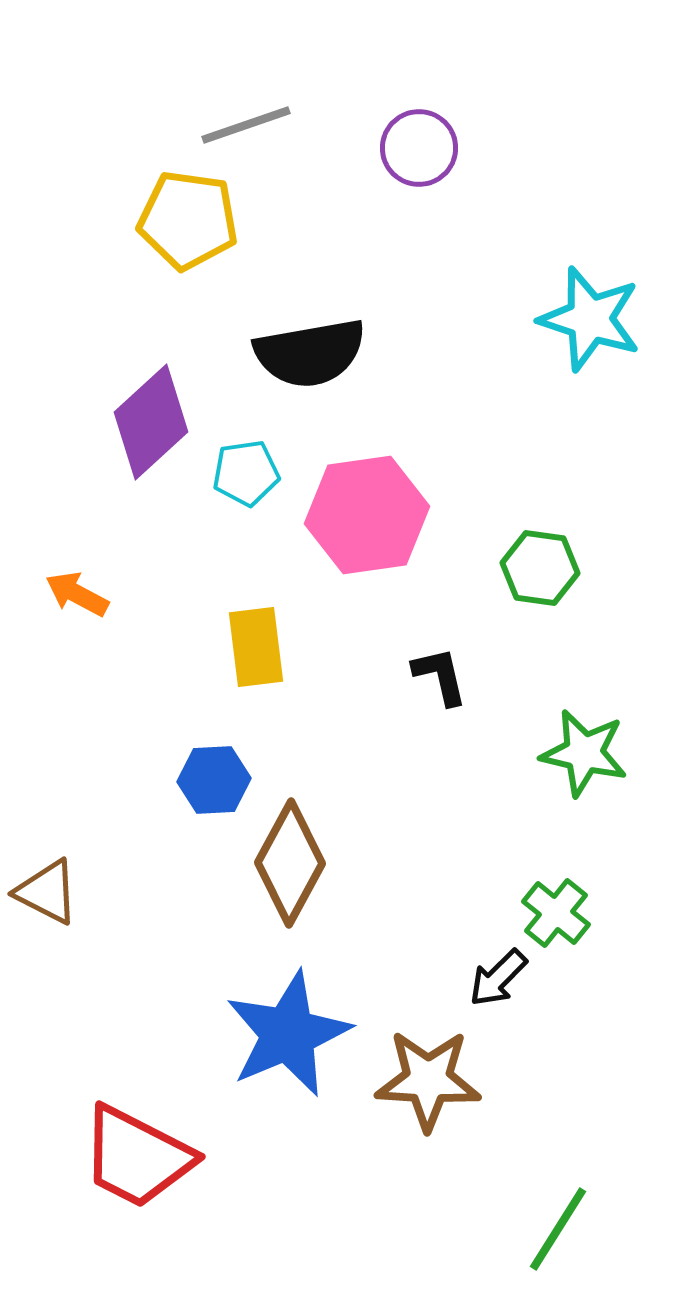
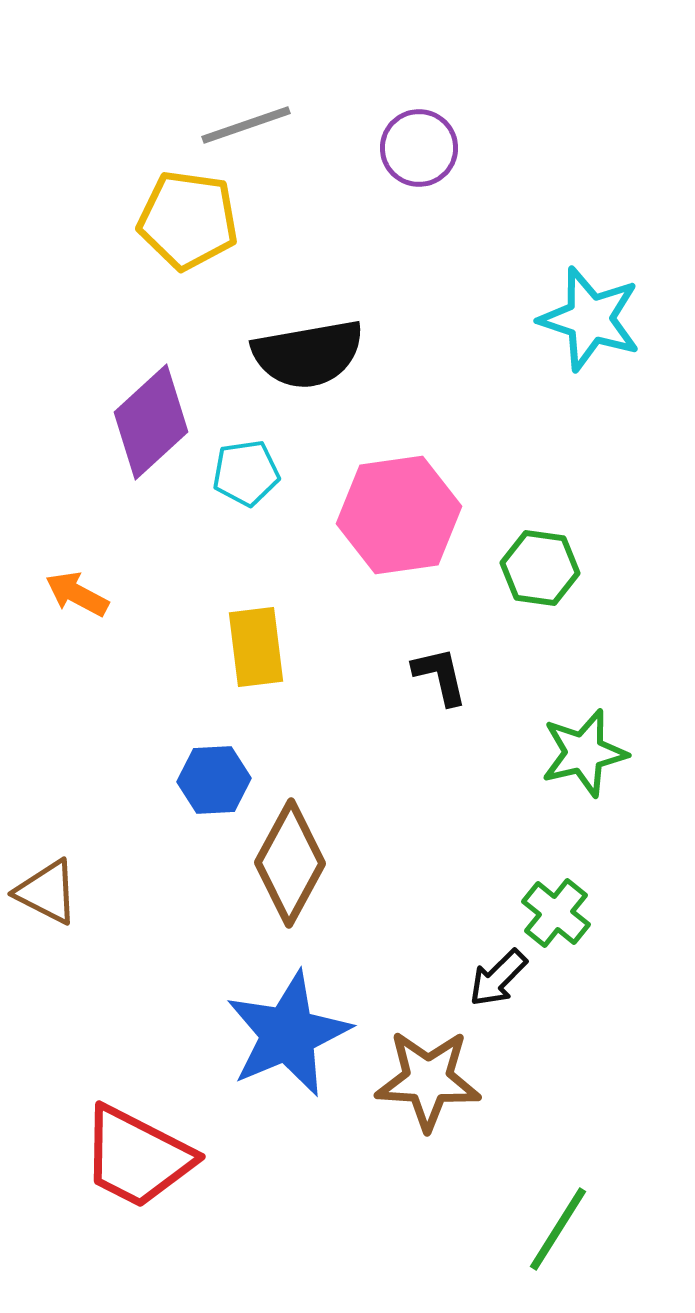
black semicircle: moved 2 px left, 1 px down
pink hexagon: moved 32 px right
green star: rotated 26 degrees counterclockwise
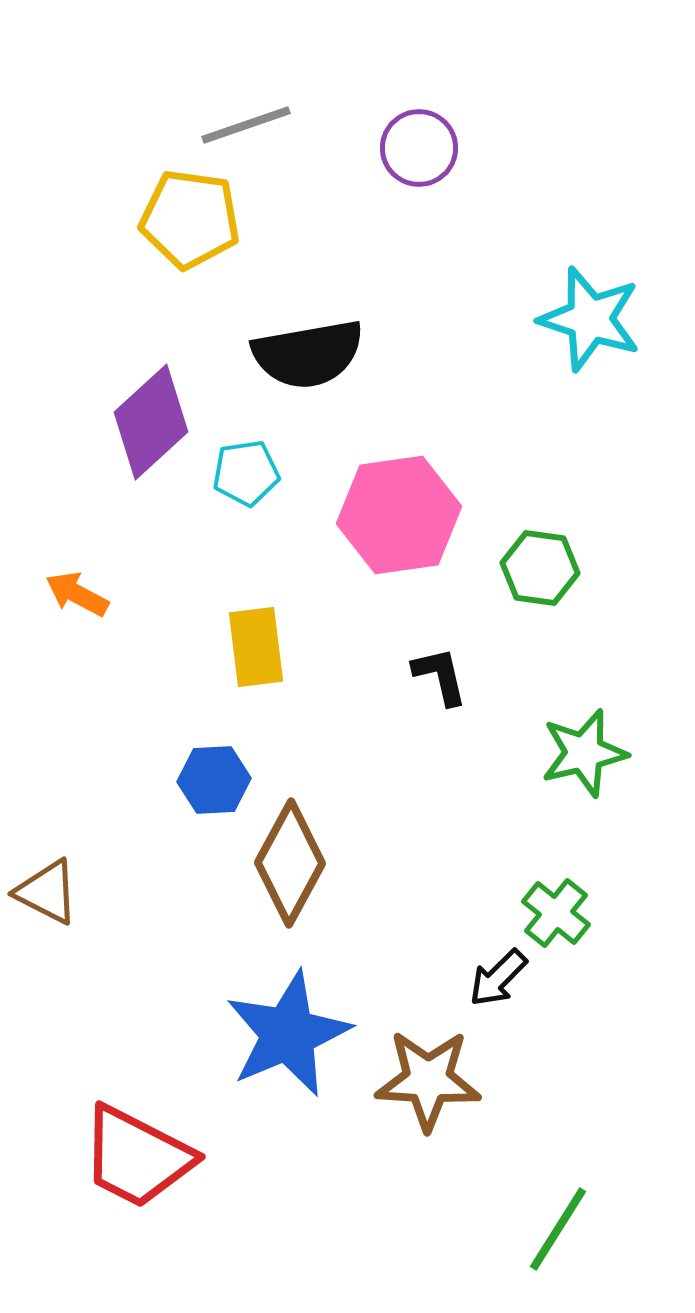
yellow pentagon: moved 2 px right, 1 px up
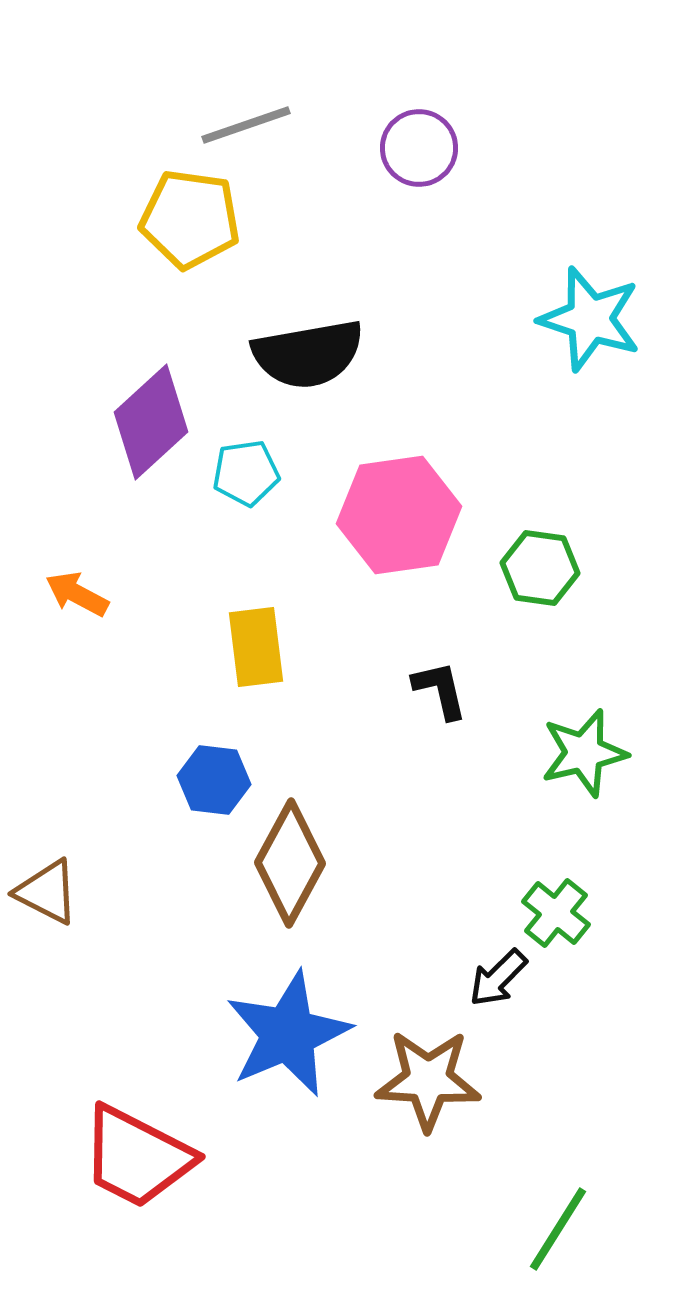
black L-shape: moved 14 px down
blue hexagon: rotated 10 degrees clockwise
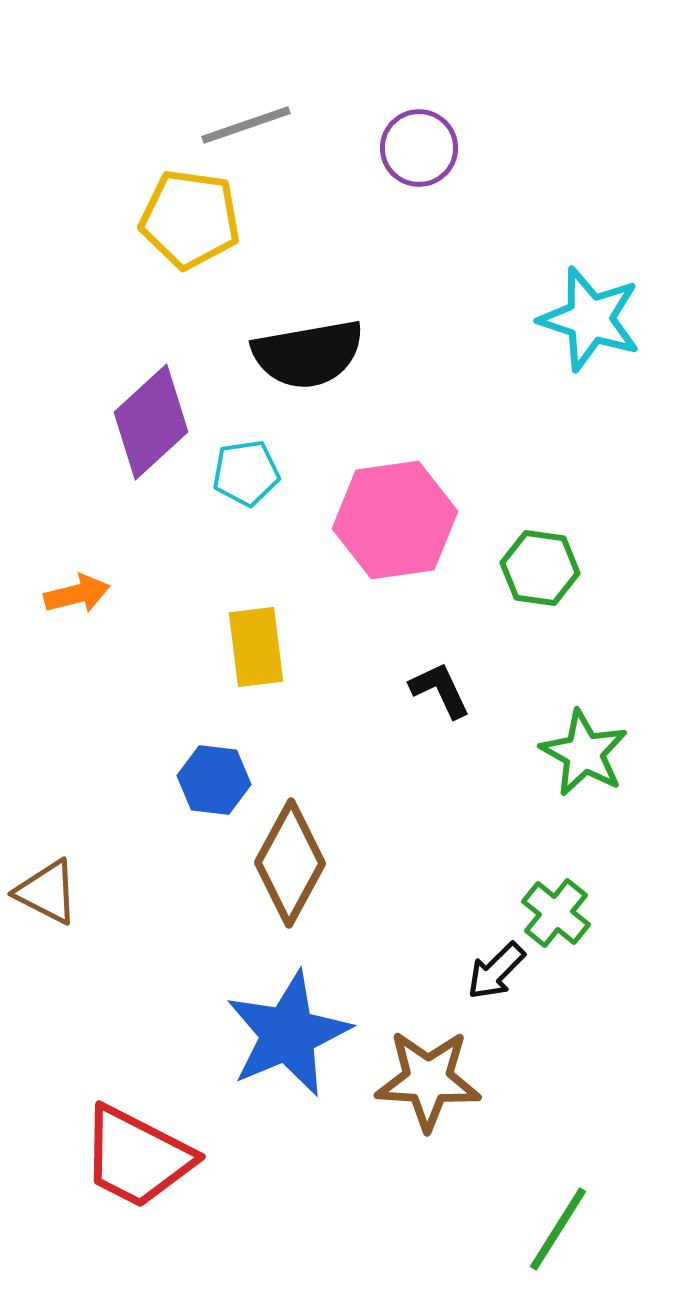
pink hexagon: moved 4 px left, 5 px down
orange arrow: rotated 138 degrees clockwise
black L-shape: rotated 12 degrees counterclockwise
green star: rotated 30 degrees counterclockwise
black arrow: moved 2 px left, 7 px up
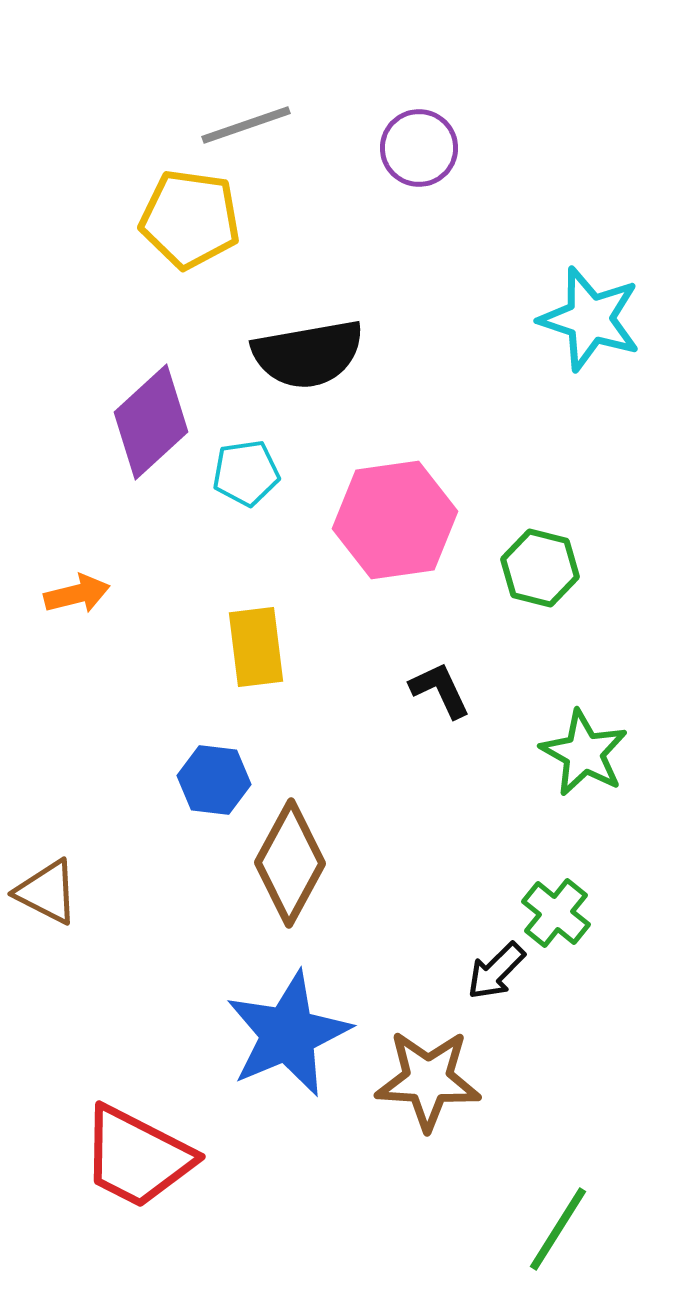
green hexagon: rotated 6 degrees clockwise
